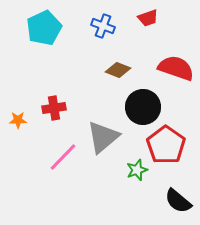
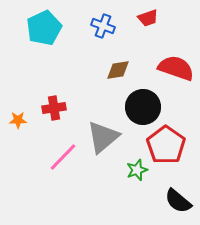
brown diamond: rotated 30 degrees counterclockwise
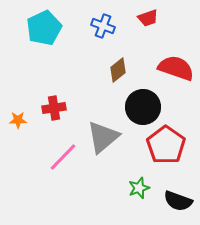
brown diamond: rotated 30 degrees counterclockwise
green star: moved 2 px right, 18 px down
black semicircle: rotated 20 degrees counterclockwise
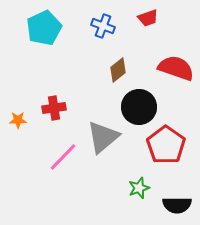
black circle: moved 4 px left
black semicircle: moved 1 px left, 4 px down; rotated 20 degrees counterclockwise
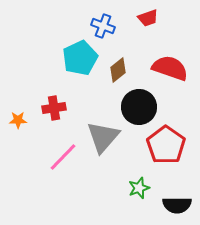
cyan pentagon: moved 36 px right, 30 px down
red semicircle: moved 6 px left
gray triangle: rotated 9 degrees counterclockwise
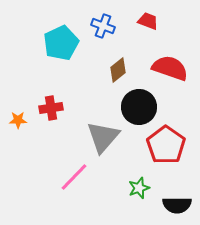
red trapezoid: moved 3 px down; rotated 140 degrees counterclockwise
cyan pentagon: moved 19 px left, 15 px up
red cross: moved 3 px left
pink line: moved 11 px right, 20 px down
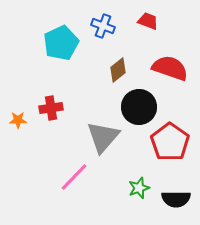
red pentagon: moved 4 px right, 3 px up
black semicircle: moved 1 px left, 6 px up
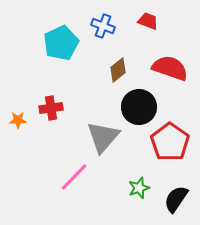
black semicircle: rotated 124 degrees clockwise
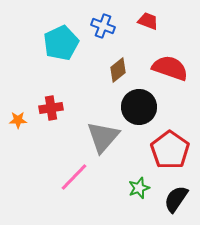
red pentagon: moved 8 px down
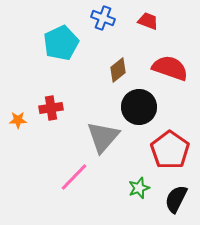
blue cross: moved 8 px up
black semicircle: rotated 8 degrees counterclockwise
